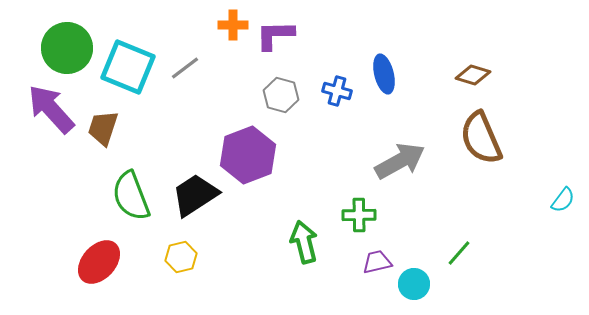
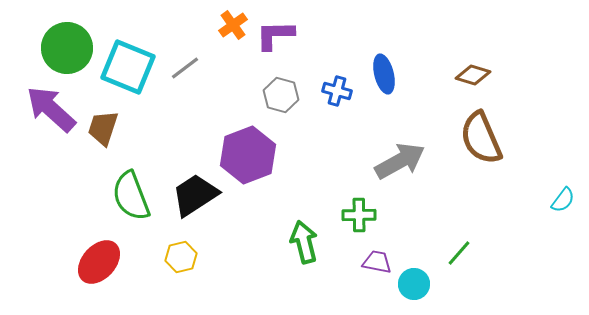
orange cross: rotated 36 degrees counterclockwise
purple arrow: rotated 6 degrees counterclockwise
purple trapezoid: rotated 24 degrees clockwise
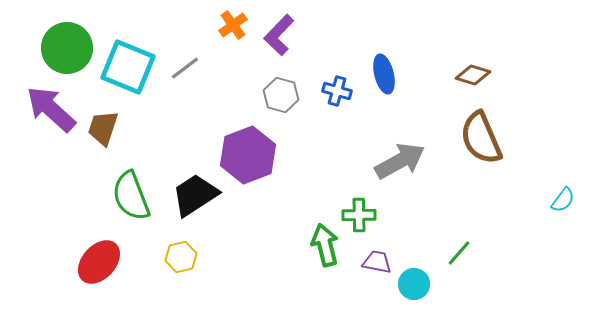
purple L-shape: moved 4 px right; rotated 45 degrees counterclockwise
green arrow: moved 21 px right, 3 px down
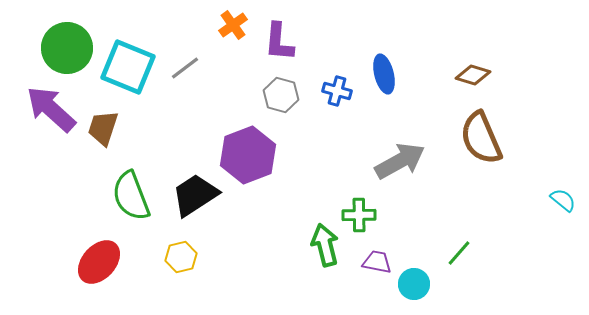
purple L-shape: moved 7 px down; rotated 39 degrees counterclockwise
cyan semicircle: rotated 88 degrees counterclockwise
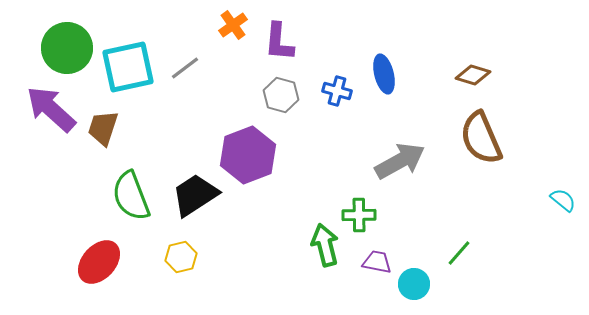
cyan square: rotated 34 degrees counterclockwise
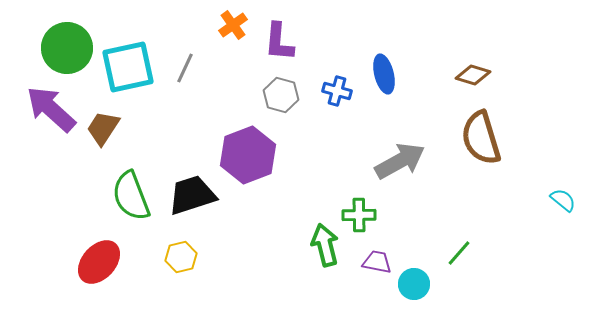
gray line: rotated 28 degrees counterclockwise
brown trapezoid: rotated 15 degrees clockwise
brown semicircle: rotated 6 degrees clockwise
black trapezoid: moved 3 px left; rotated 15 degrees clockwise
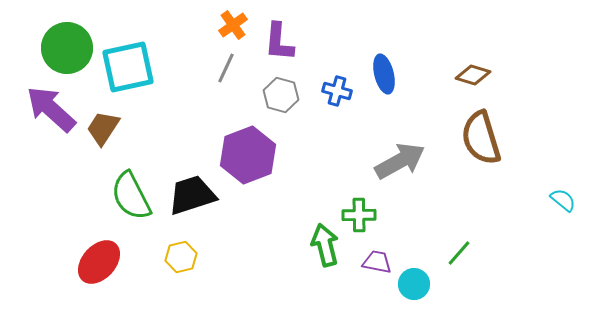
gray line: moved 41 px right
green semicircle: rotated 6 degrees counterclockwise
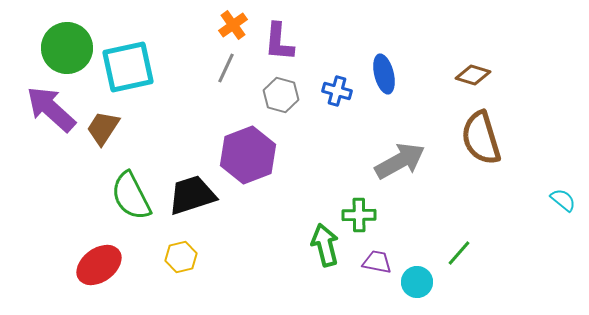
red ellipse: moved 3 px down; rotated 12 degrees clockwise
cyan circle: moved 3 px right, 2 px up
